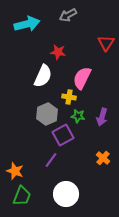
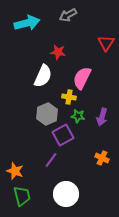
cyan arrow: moved 1 px up
orange cross: moved 1 px left; rotated 16 degrees counterclockwise
green trapezoid: rotated 35 degrees counterclockwise
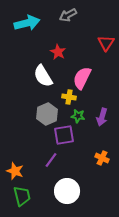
red star: rotated 21 degrees clockwise
white semicircle: rotated 125 degrees clockwise
purple square: moved 1 px right; rotated 20 degrees clockwise
white circle: moved 1 px right, 3 px up
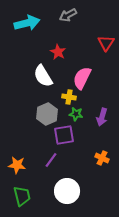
green star: moved 2 px left, 2 px up
orange star: moved 2 px right, 6 px up; rotated 12 degrees counterclockwise
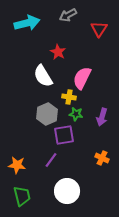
red triangle: moved 7 px left, 14 px up
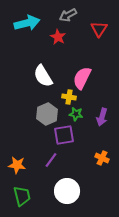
red star: moved 15 px up
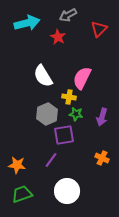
red triangle: rotated 12 degrees clockwise
green trapezoid: moved 2 px up; rotated 95 degrees counterclockwise
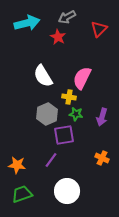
gray arrow: moved 1 px left, 2 px down
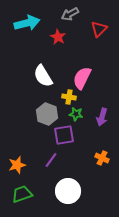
gray arrow: moved 3 px right, 3 px up
gray hexagon: rotated 15 degrees counterclockwise
orange star: rotated 24 degrees counterclockwise
white circle: moved 1 px right
